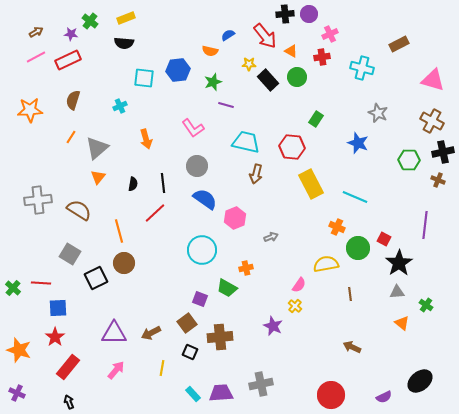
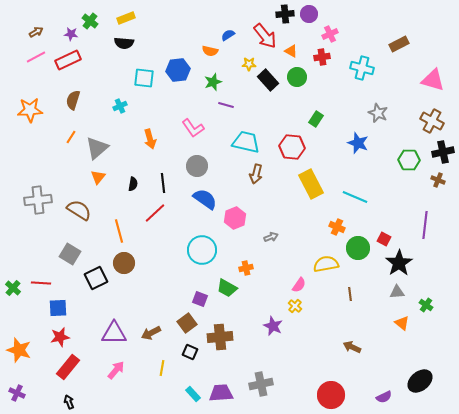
orange arrow at (146, 139): moved 4 px right
red star at (55, 337): moved 5 px right; rotated 24 degrees clockwise
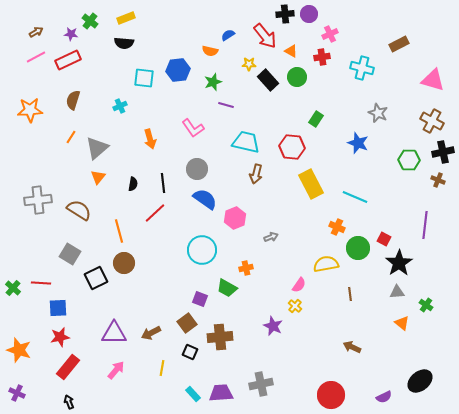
gray circle at (197, 166): moved 3 px down
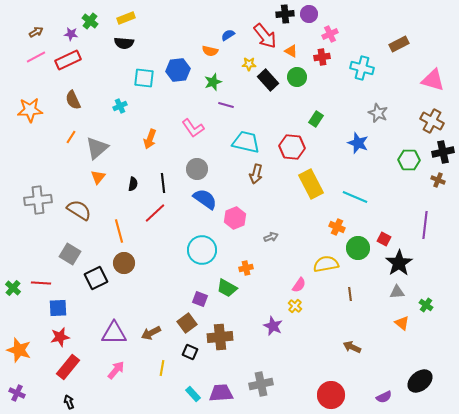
brown semicircle at (73, 100): rotated 42 degrees counterclockwise
orange arrow at (150, 139): rotated 36 degrees clockwise
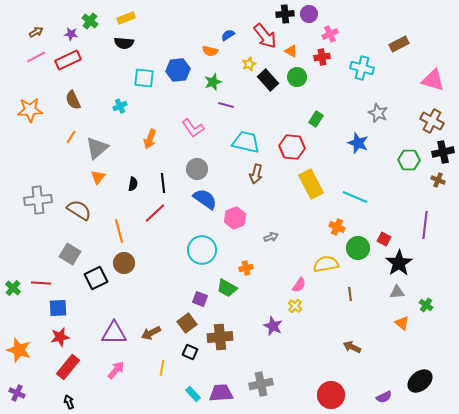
yellow star at (249, 64): rotated 24 degrees counterclockwise
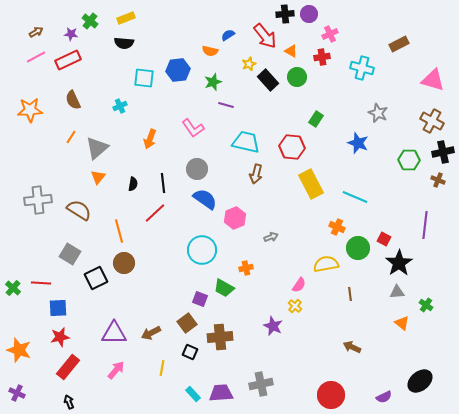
green trapezoid at (227, 288): moved 3 px left
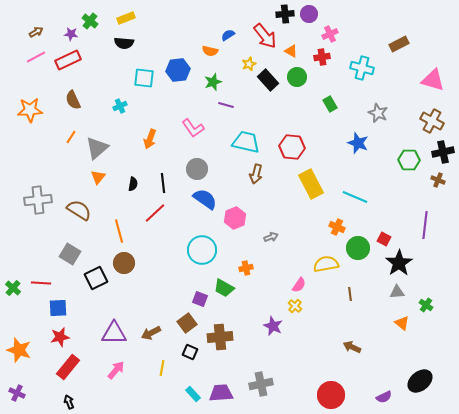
green rectangle at (316, 119): moved 14 px right, 15 px up; rotated 63 degrees counterclockwise
